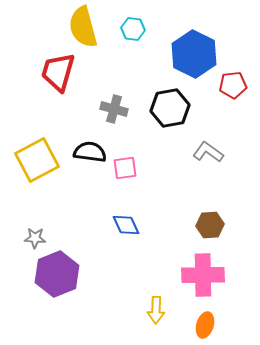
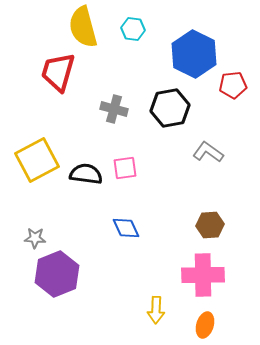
black semicircle: moved 4 px left, 22 px down
blue diamond: moved 3 px down
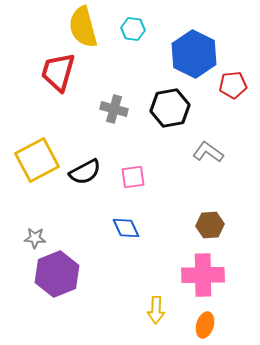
pink square: moved 8 px right, 9 px down
black semicircle: moved 1 px left, 2 px up; rotated 144 degrees clockwise
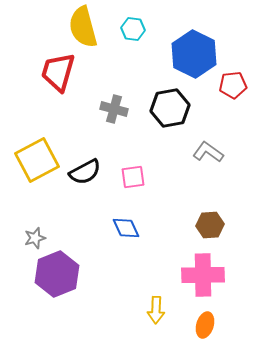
gray star: rotated 20 degrees counterclockwise
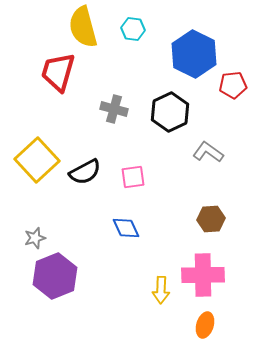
black hexagon: moved 4 px down; rotated 15 degrees counterclockwise
yellow square: rotated 15 degrees counterclockwise
brown hexagon: moved 1 px right, 6 px up
purple hexagon: moved 2 px left, 2 px down
yellow arrow: moved 5 px right, 20 px up
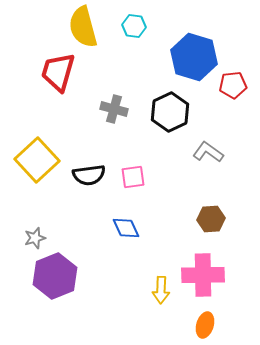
cyan hexagon: moved 1 px right, 3 px up
blue hexagon: moved 3 px down; rotated 9 degrees counterclockwise
black semicircle: moved 4 px right, 3 px down; rotated 20 degrees clockwise
